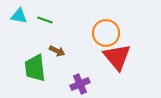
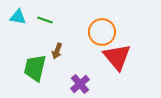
cyan triangle: moved 1 px left, 1 px down
orange circle: moved 4 px left, 1 px up
brown arrow: rotated 84 degrees clockwise
green trapezoid: rotated 20 degrees clockwise
purple cross: rotated 18 degrees counterclockwise
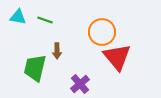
brown arrow: rotated 21 degrees counterclockwise
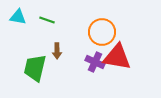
green line: moved 2 px right
red triangle: rotated 40 degrees counterclockwise
purple cross: moved 15 px right, 22 px up; rotated 24 degrees counterclockwise
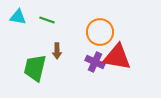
orange circle: moved 2 px left
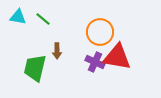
green line: moved 4 px left, 1 px up; rotated 21 degrees clockwise
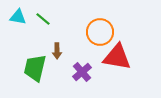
purple cross: moved 13 px left, 10 px down; rotated 24 degrees clockwise
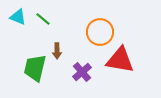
cyan triangle: rotated 12 degrees clockwise
red triangle: moved 3 px right, 3 px down
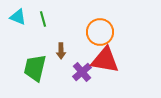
green line: rotated 35 degrees clockwise
brown arrow: moved 4 px right
red triangle: moved 15 px left
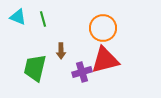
orange circle: moved 3 px right, 4 px up
red triangle: rotated 24 degrees counterclockwise
purple cross: rotated 24 degrees clockwise
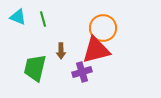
red triangle: moved 9 px left, 10 px up
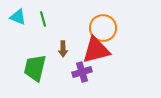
brown arrow: moved 2 px right, 2 px up
